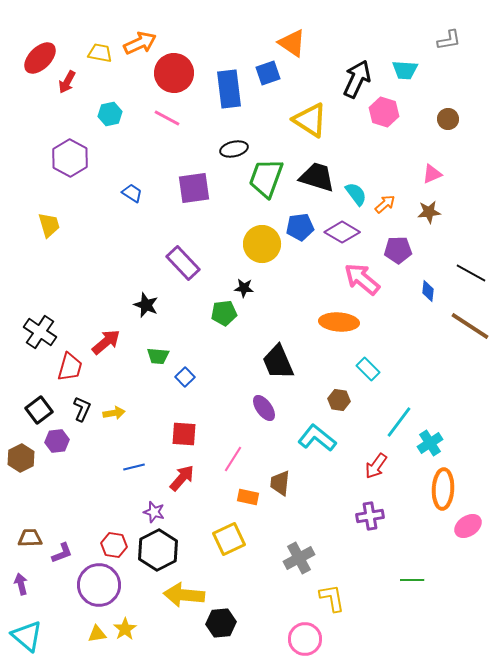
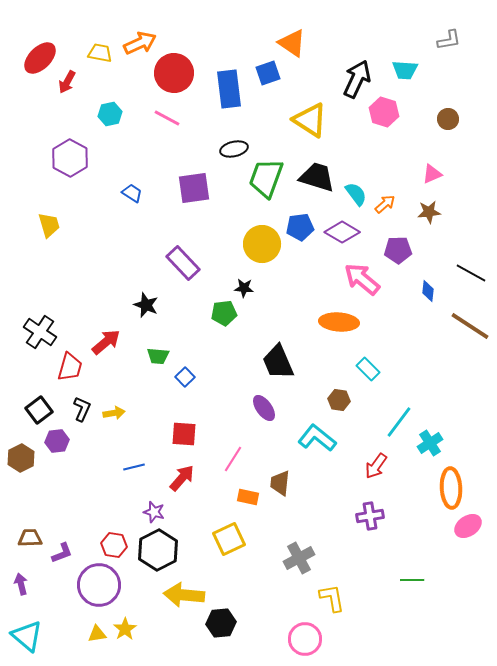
orange ellipse at (443, 489): moved 8 px right, 1 px up; rotated 6 degrees counterclockwise
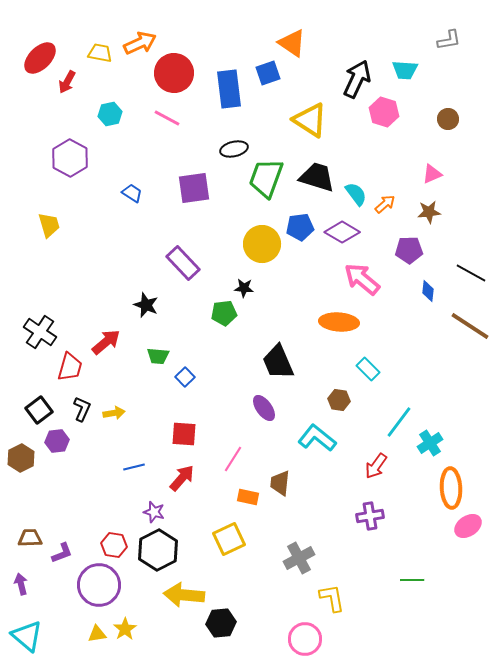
purple pentagon at (398, 250): moved 11 px right
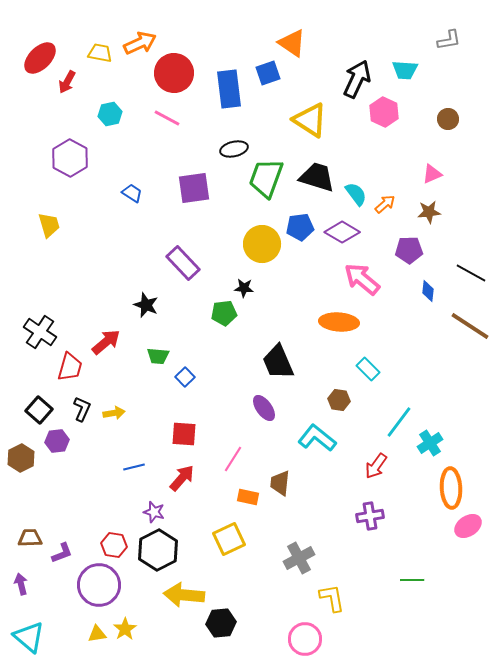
pink hexagon at (384, 112): rotated 8 degrees clockwise
black square at (39, 410): rotated 12 degrees counterclockwise
cyan triangle at (27, 636): moved 2 px right, 1 px down
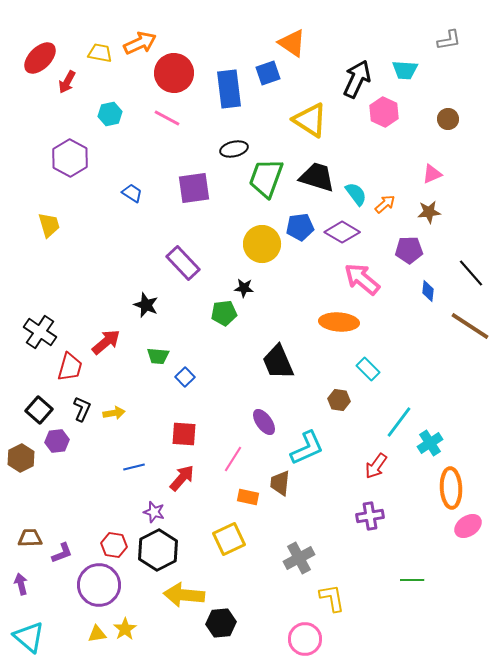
black line at (471, 273): rotated 20 degrees clockwise
purple ellipse at (264, 408): moved 14 px down
cyan L-shape at (317, 438): moved 10 px left, 10 px down; rotated 117 degrees clockwise
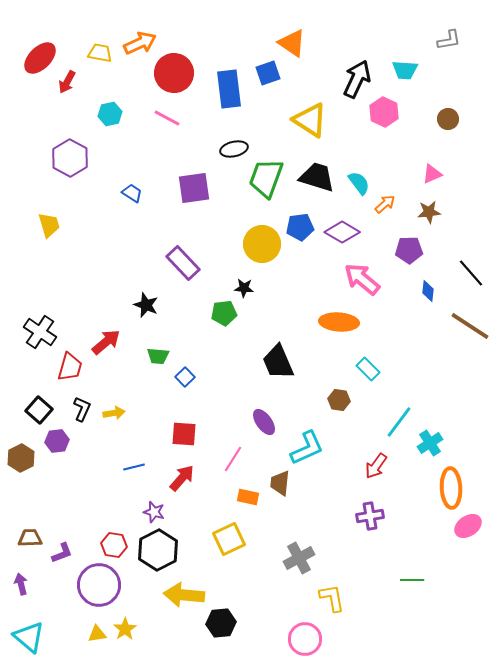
cyan semicircle at (356, 194): moved 3 px right, 11 px up
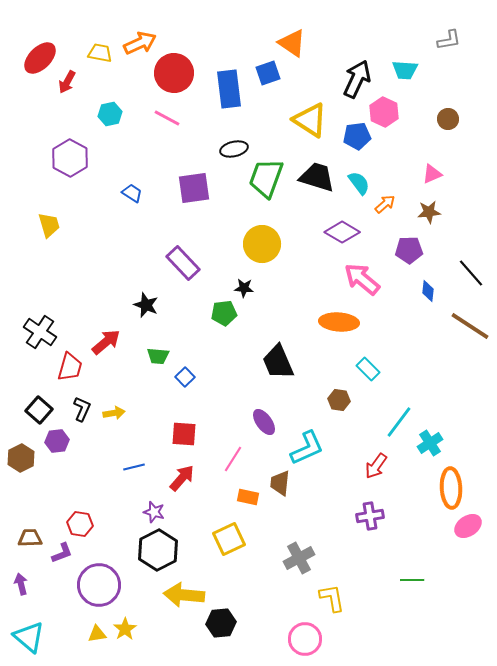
blue pentagon at (300, 227): moved 57 px right, 91 px up
red hexagon at (114, 545): moved 34 px left, 21 px up
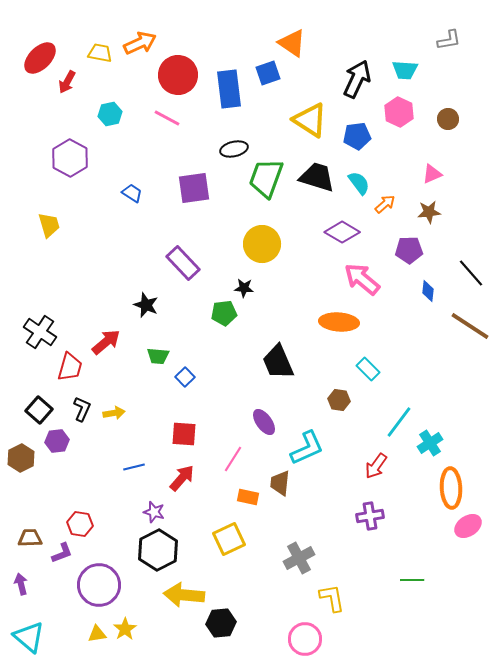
red circle at (174, 73): moved 4 px right, 2 px down
pink hexagon at (384, 112): moved 15 px right
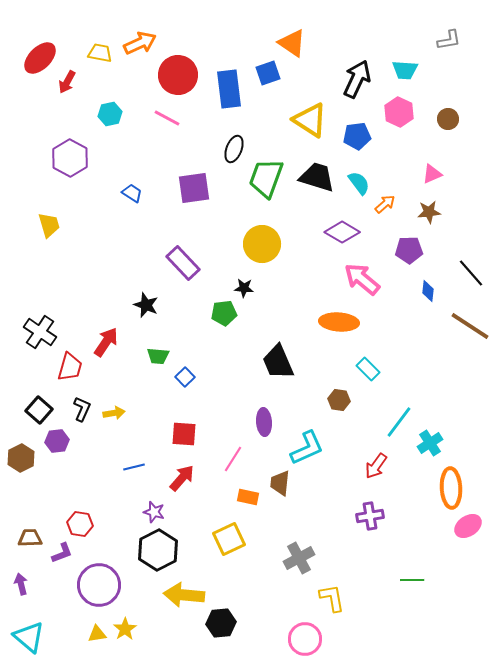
black ellipse at (234, 149): rotated 56 degrees counterclockwise
red arrow at (106, 342): rotated 16 degrees counterclockwise
purple ellipse at (264, 422): rotated 32 degrees clockwise
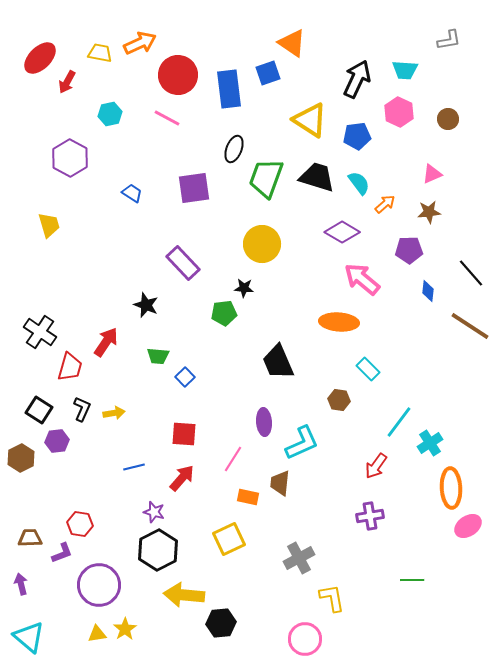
black square at (39, 410): rotated 8 degrees counterclockwise
cyan L-shape at (307, 448): moved 5 px left, 5 px up
